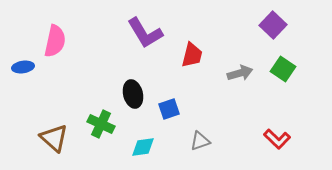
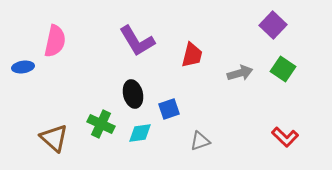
purple L-shape: moved 8 px left, 8 px down
red L-shape: moved 8 px right, 2 px up
cyan diamond: moved 3 px left, 14 px up
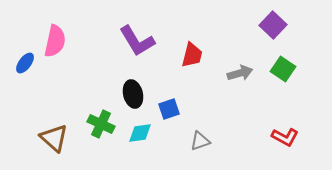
blue ellipse: moved 2 px right, 4 px up; rotated 45 degrees counterclockwise
red L-shape: rotated 16 degrees counterclockwise
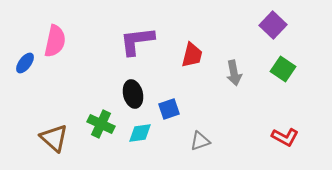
purple L-shape: rotated 114 degrees clockwise
gray arrow: moved 6 px left; rotated 95 degrees clockwise
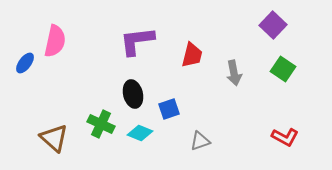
cyan diamond: rotated 30 degrees clockwise
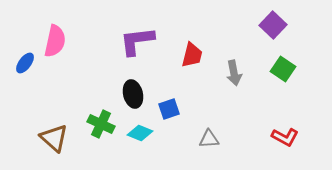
gray triangle: moved 9 px right, 2 px up; rotated 15 degrees clockwise
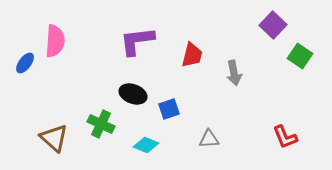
pink semicircle: rotated 8 degrees counterclockwise
green square: moved 17 px right, 13 px up
black ellipse: rotated 56 degrees counterclockwise
cyan diamond: moved 6 px right, 12 px down
red L-shape: rotated 40 degrees clockwise
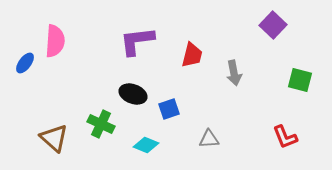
green square: moved 24 px down; rotated 20 degrees counterclockwise
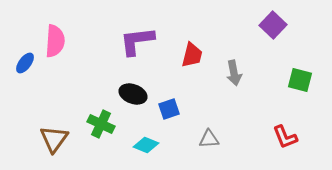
brown triangle: moved 1 px down; rotated 24 degrees clockwise
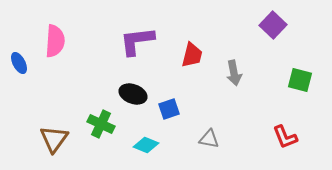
blue ellipse: moved 6 px left; rotated 65 degrees counterclockwise
gray triangle: rotated 15 degrees clockwise
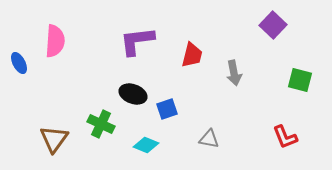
blue square: moved 2 px left
